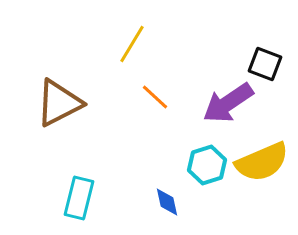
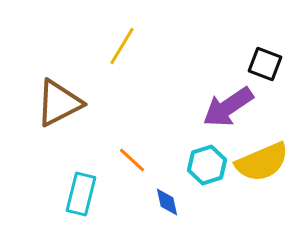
yellow line: moved 10 px left, 2 px down
orange line: moved 23 px left, 63 px down
purple arrow: moved 4 px down
cyan rectangle: moved 2 px right, 4 px up
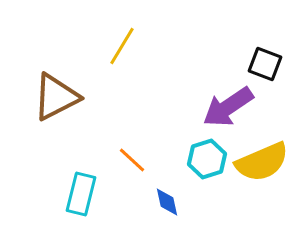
brown triangle: moved 3 px left, 6 px up
cyan hexagon: moved 6 px up
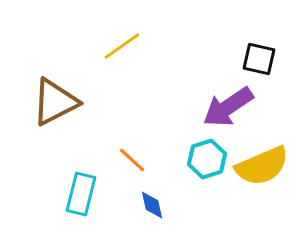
yellow line: rotated 24 degrees clockwise
black square: moved 6 px left, 5 px up; rotated 8 degrees counterclockwise
brown triangle: moved 1 px left, 5 px down
yellow semicircle: moved 4 px down
blue diamond: moved 15 px left, 3 px down
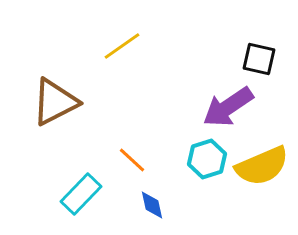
cyan rectangle: rotated 30 degrees clockwise
